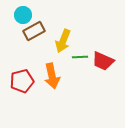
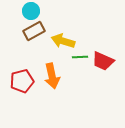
cyan circle: moved 8 px right, 4 px up
yellow arrow: rotated 85 degrees clockwise
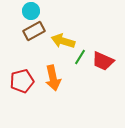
green line: rotated 56 degrees counterclockwise
orange arrow: moved 1 px right, 2 px down
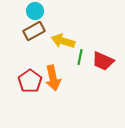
cyan circle: moved 4 px right
green line: rotated 21 degrees counterclockwise
red pentagon: moved 8 px right; rotated 20 degrees counterclockwise
